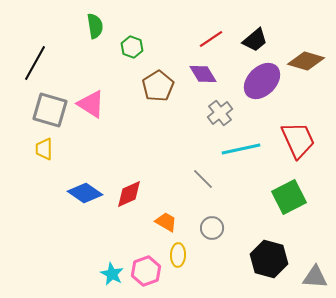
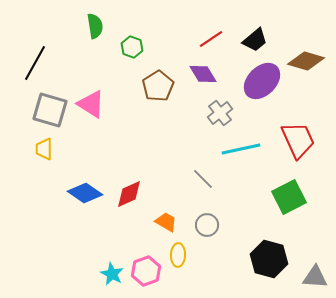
gray circle: moved 5 px left, 3 px up
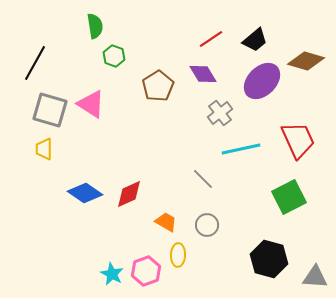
green hexagon: moved 18 px left, 9 px down
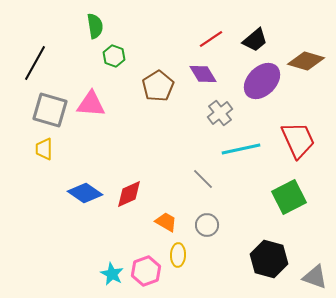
pink triangle: rotated 28 degrees counterclockwise
gray triangle: rotated 16 degrees clockwise
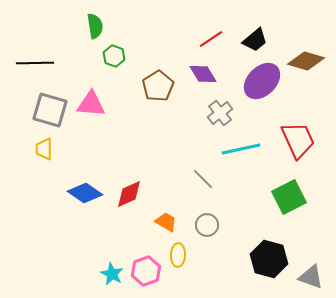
black line: rotated 60 degrees clockwise
gray triangle: moved 4 px left
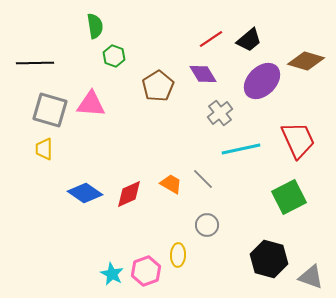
black trapezoid: moved 6 px left
orange trapezoid: moved 5 px right, 38 px up
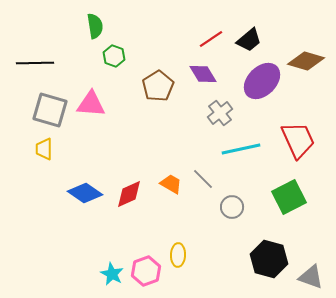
gray circle: moved 25 px right, 18 px up
